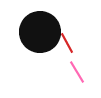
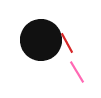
black circle: moved 1 px right, 8 px down
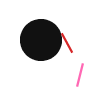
pink line: moved 3 px right, 3 px down; rotated 45 degrees clockwise
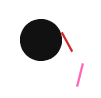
red line: moved 1 px up
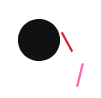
black circle: moved 2 px left
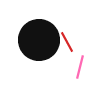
pink line: moved 8 px up
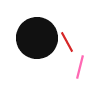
black circle: moved 2 px left, 2 px up
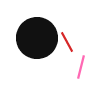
pink line: moved 1 px right
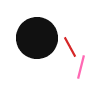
red line: moved 3 px right, 5 px down
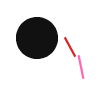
pink line: rotated 25 degrees counterclockwise
